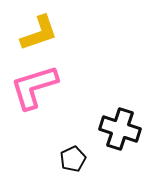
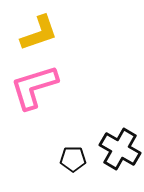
black cross: moved 20 px down; rotated 12 degrees clockwise
black pentagon: rotated 25 degrees clockwise
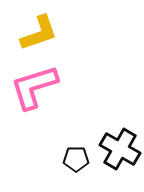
black pentagon: moved 3 px right
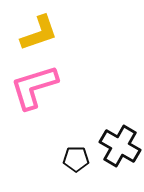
black cross: moved 3 px up
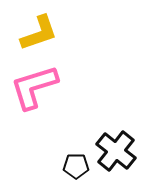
black cross: moved 4 px left, 5 px down; rotated 9 degrees clockwise
black pentagon: moved 7 px down
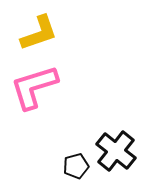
black pentagon: rotated 15 degrees counterclockwise
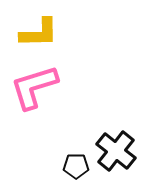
yellow L-shape: rotated 18 degrees clockwise
black pentagon: rotated 15 degrees clockwise
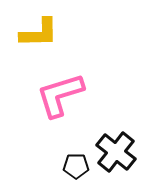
pink L-shape: moved 26 px right, 8 px down
black cross: moved 1 px down
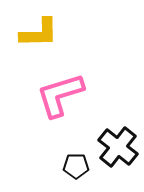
black cross: moved 2 px right, 5 px up
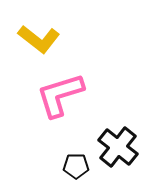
yellow L-shape: moved 6 px down; rotated 39 degrees clockwise
